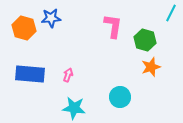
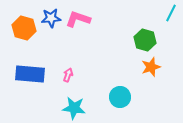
pink L-shape: moved 35 px left, 7 px up; rotated 80 degrees counterclockwise
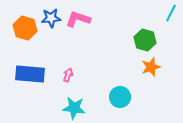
orange hexagon: moved 1 px right
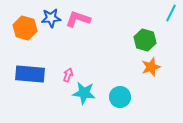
cyan star: moved 10 px right, 15 px up
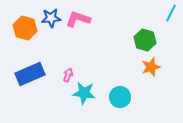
blue rectangle: rotated 28 degrees counterclockwise
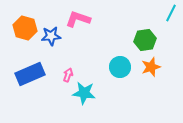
blue star: moved 18 px down
green hexagon: rotated 25 degrees counterclockwise
cyan circle: moved 30 px up
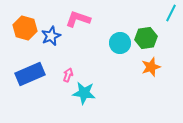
blue star: rotated 18 degrees counterclockwise
green hexagon: moved 1 px right, 2 px up
cyan circle: moved 24 px up
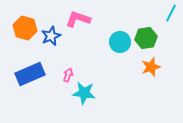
cyan circle: moved 1 px up
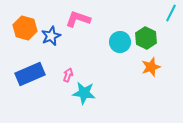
green hexagon: rotated 25 degrees counterclockwise
